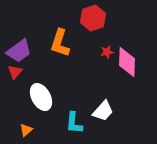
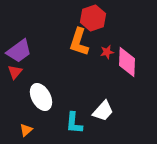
orange L-shape: moved 19 px right, 1 px up
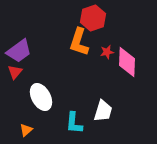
white trapezoid: rotated 25 degrees counterclockwise
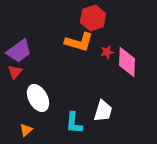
orange L-shape: rotated 92 degrees counterclockwise
white ellipse: moved 3 px left, 1 px down
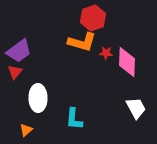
orange L-shape: moved 3 px right
red star: moved 1 px left, 1 px down; rotated 16 degrees clockwise
white ellipse: rotated 28 degrees clockwise
white trapezoid: moved 33 px right, 3 px up; rotated 45 degrees counterclockwise
cyan L-shape: moved 4 px up
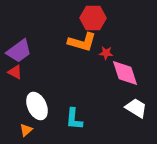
red hexagon: rotated 20 degrees clockwise
pink diamond: moved 2 px left, 11 px down; rotated 20 degrees counterclockwise
red triangle: rotated 42 degrees counterclockwise
white ellipse: moved 1 px left, 8 px down; rotated 24 degrees counterclockwise
white trapezoid: rotated 30 degrees counterclockwise
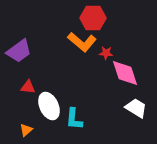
orange L-shape: rotated 24 degrees clockwise
red triangle: moved 13 px right, 15 px down; rotated 21 degrees counterclockwise
white ellipse: moved 12 px right
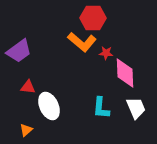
pink diamond: rotated 16 degrees clockwise
white trapezoid: rotated 35 degrees clockwise
cyan L-shape: moved 27 px right, 11 px up
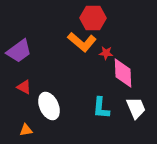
pink diamond: moved 2 px left
red triangle: moved 4 px left; rotated 21 degrees clockwise
orange triangle: rotated 32 degrees clockwise
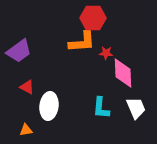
orange L-shape: rotated 44 degrees counterclockwise
red triangle: moved 3 px right
white ellipse: rotated 32 degrees clockwise
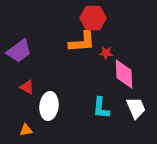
pink diamond: moved 1 px right, 1 px down
